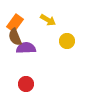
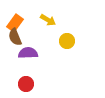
purple semicircle: moved 2 px right, 5 px down
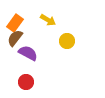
brown semicircle: moved 1 px down; rotated 60 degrees clockwise
purple semicircle: rotated 30 degrees clockwise
red circle: moved 2 px up
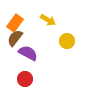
red circle: moved 1 px left, 3 px up
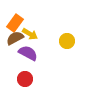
yellow arrow: moved 18 px left, 14 px down
brown semicircle: rotated 24 degrees clockwise
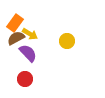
brown semicircle: moved 1 px right
purple semicircle: rotated 18 degrees clockwise
